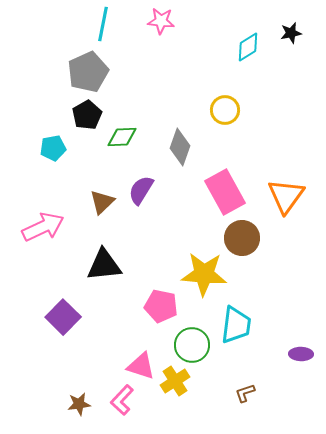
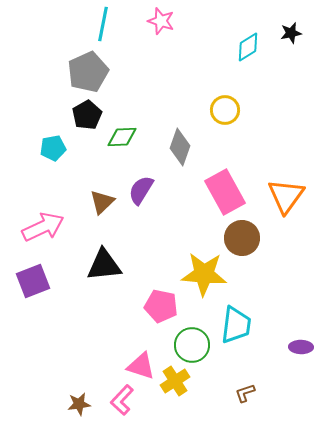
pink star: rotated 12 degrees clockwise
purple square: moved 30 px left, 36 px up; rotated 24 degrees clockwise
purple ellipse: moved 7 px up
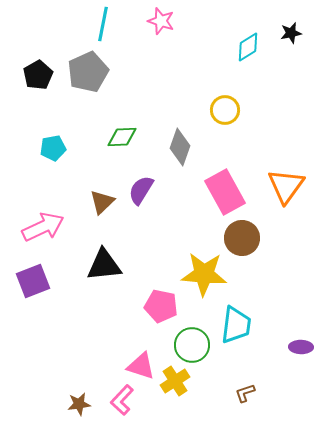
black pentagon: moved 49 px left, 40 px up
orange triangle: moved 10 px up
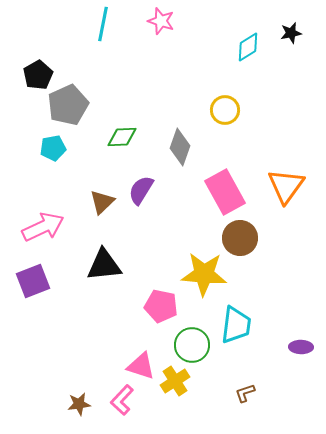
gray pentagon: moved 20 px left, 33 px down
brown circle: moved 2 px left
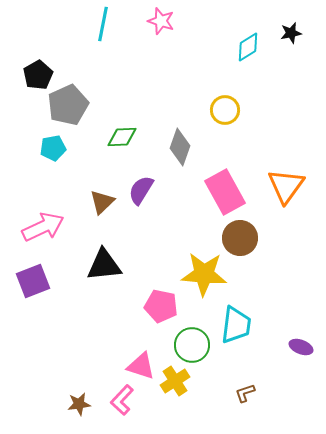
purple ellipse: rotated 20 degrees clockwise
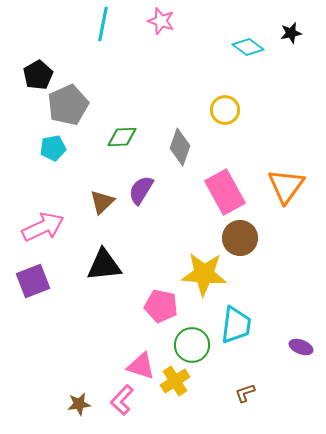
cyan diamond: rotated 68 degrees clockwise
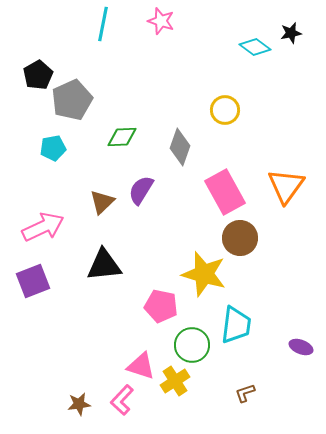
cyan diamond: moved 7 px right
gray pentagon: moved 4 px right, 5 px up
yellow star: rotated 12 degrees clockwise
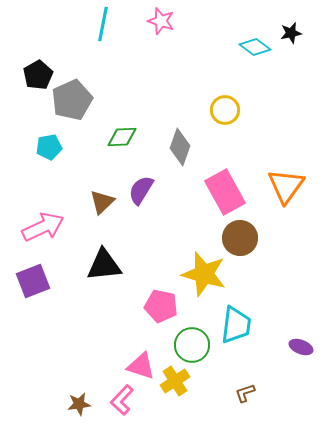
cyan pentagon: moved 4 px left, 1 px up
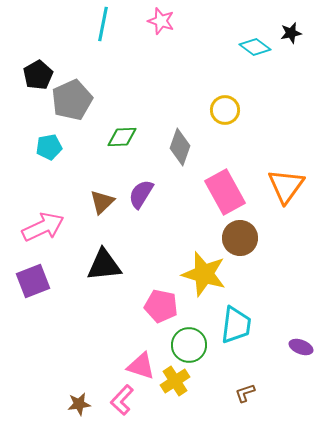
purple semicircle: moved 4 px down
green circle: moved 3 px left
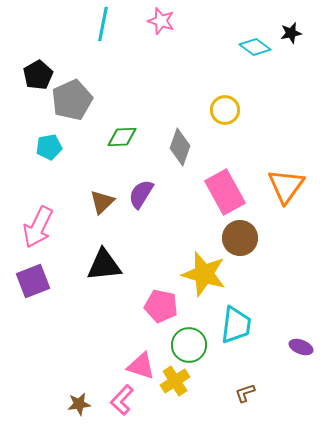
pink arrow: moved 5 px left; rotated 141 degrees clockwise
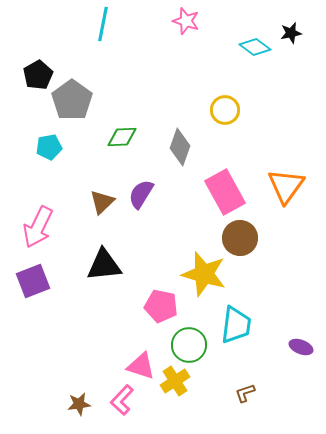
pink star: moved 25 px right
gray pentagon: rotated 12 degrees counterclockwise
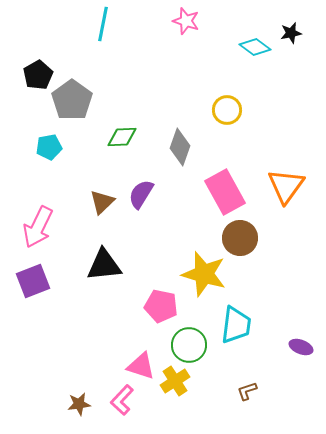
yellow circle: moved 2 px right
brown L-shape: moved 2 px right, 2 px up
